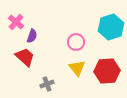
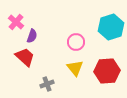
yellow triangle: moved 2 px left
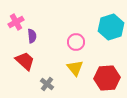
pink cross: rotated 21 degrees clockwise
purple semicircle: rotated 24 degrees counterclockwise
red trapezoid: moved 4 px down
red hexagon: moved 7 px down
gray cross: rotated 32 degrees counterclockwise
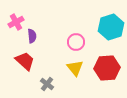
red hexagon: moved 10 px up
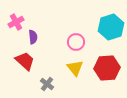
purple semicircle: moved 1 px right, 1 px down
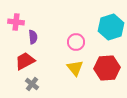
pink cross: rotated 35 degrees clockwise
red trapezoid: rotated 70 degrees counterclockwise
gray cross: moved 15 px left
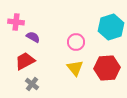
purple semicircle: rotated 56 degrees counterclockwise
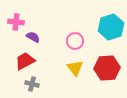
pink circle: moved 1 px left, 1 px up
gray cross: rotated 24 degrees counterclockwise
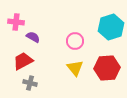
red trapezoid: moved 2 px left
gray cross: moved 2 px left, 1 px up
